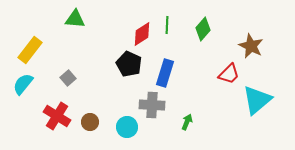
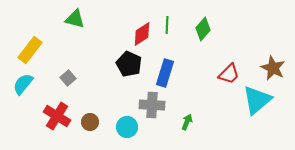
green triangle: rotated 10 degrees clockwise
brown star: moved 22 px right, 22 px down
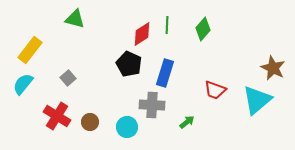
red trapezoid: moved 14 px left, 16 px down; rotated 65 degrees clockwise
green arrow: rotated 28 degrees clockwise
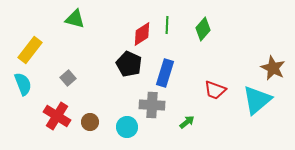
cyan semicircle: rotated 120 degrees clockwise
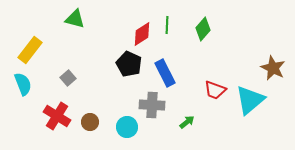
blue rectangle: rotated 44 degrees counterclockwise
cyan triangle: moved 7 px left
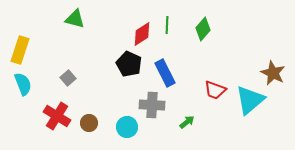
yellow rectangle: moved 10 px left; rotated 20 degrees counterclockwise
brown star: moved 5 px down
brown circle: moved 1 px left, 1 px down
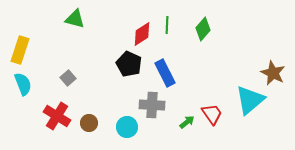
red trapezoid: moved 3 px left, 24 px down; rotated 145 degrees counterclockwise
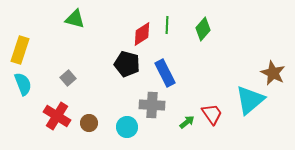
black pentagon: moved 2 px left; rotated 10 degrees counterclockwise
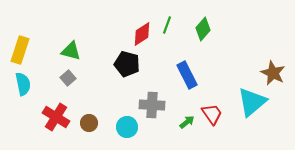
green triangle: moved 4 px left, 32 px down
green line: rotated 18 degrees clockwise
blue rectangle: moved 22 px right, 2 px down
cyan semicircle: rotated 10 degrees clockwise
cyan triangle: moved 2 px right, 2 px down
red cross: moved 1 px left, 1 px down
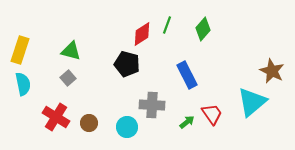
brown star: moved 1 px left, 2 px up
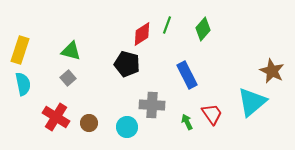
green arrow: rotated 77 degrees counterclockwise
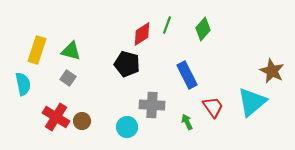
yellow rectangle: moved 17 px right
gray square: rotated 14 degrees counterclockwise
red trapezoid: moved 1 px right, 7 px up
brown circle: moved 7 px left, 2 px up
